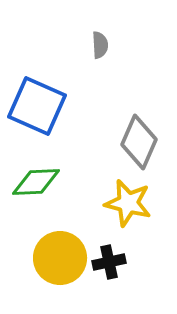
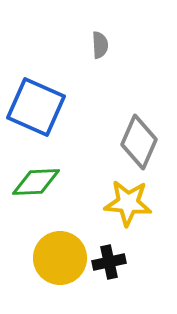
blue square: moved 1 px left, 1 px down
yellow star: rotated 9 degrees counterclockwise
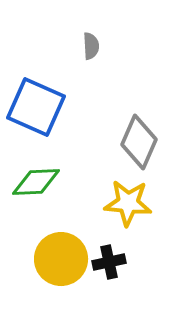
gray semicircle: moved 9 px left, 1 px down
yellow circle: moved 1 px right, 1 px down
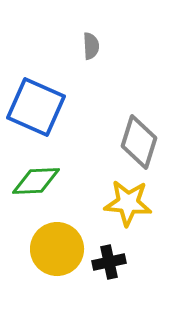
gray diamond: rotated 6 degrees counterclockwise
green diamond: moved 1 px up
yellow circle: moved 4 px left, 10 px up
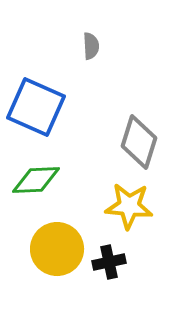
green diamond: moved 1 px up
yellow star: moved 1 px right, 3 px down
